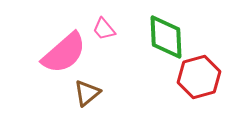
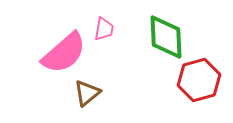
pink trapezoid: rotated 130 degrees counterclockwise
red hexagon: moved 3 px down
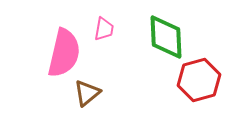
pink semicircle: rotated 36 degrees counterclockwise
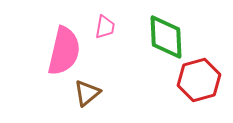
pink trapezoid: moved 1 px right, 2 px up
pink semicircle: moved 2 px up
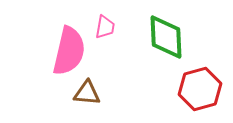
pink semicircle: moved 5 px right
red hexagon: moved 1 px right, 9 px down
brown triangle: rotated 44 degrees clockwise
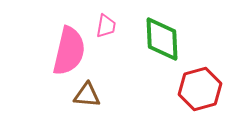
pink trapezoid: moved 1 px right, 1 px up
green diamond: moved 4 px left, 2 px down
brown triangle: moved 2 px down
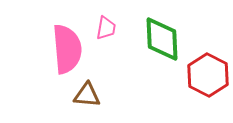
pink trapezoid: moved 2 px down
pink semicircle: moved 2 px left, 2 px up; rotated 18 degrees counterclockwise
red hexagon: moved 8 px right, 14 px up; rotated 18 degrees counterclockwise
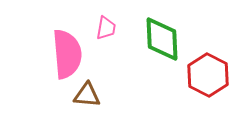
pink semicircle: moved 5 px down
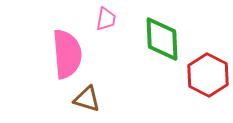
pink trapezoid: moved 9 px up
brown triangle: moved 4 px down; rotated 12 degrees clockwise
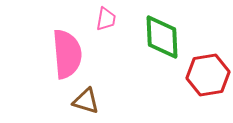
green diamond: moved 2 px up
red hexagon: rotated 24 degrees clockwise
brown triangle: moved 1 px left, 2 px down
